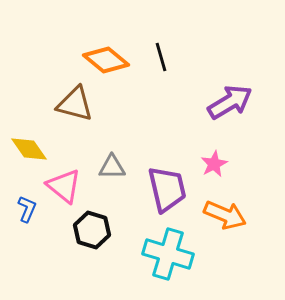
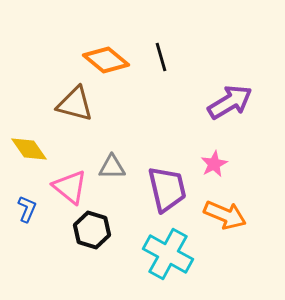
pink triangle: moved 6 px right, 1 px down
cyan cross: rotated 12 degrees clockwise
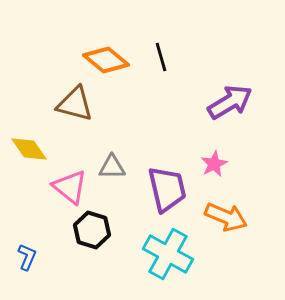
blue L-shape: moved 48 px down
orange arrow: moved 1 px right, 2 px down
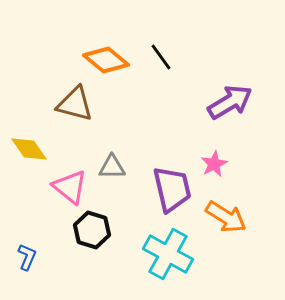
black line: rotated 20 degrees counterclockwise
purple trapezoid: moved 5 px right
orange arrow: rotated 9 degrees clockwise
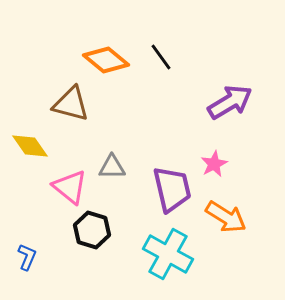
brown triangle: moved 4 px left
yellow diamond: moved 1 px right, 3 px up
